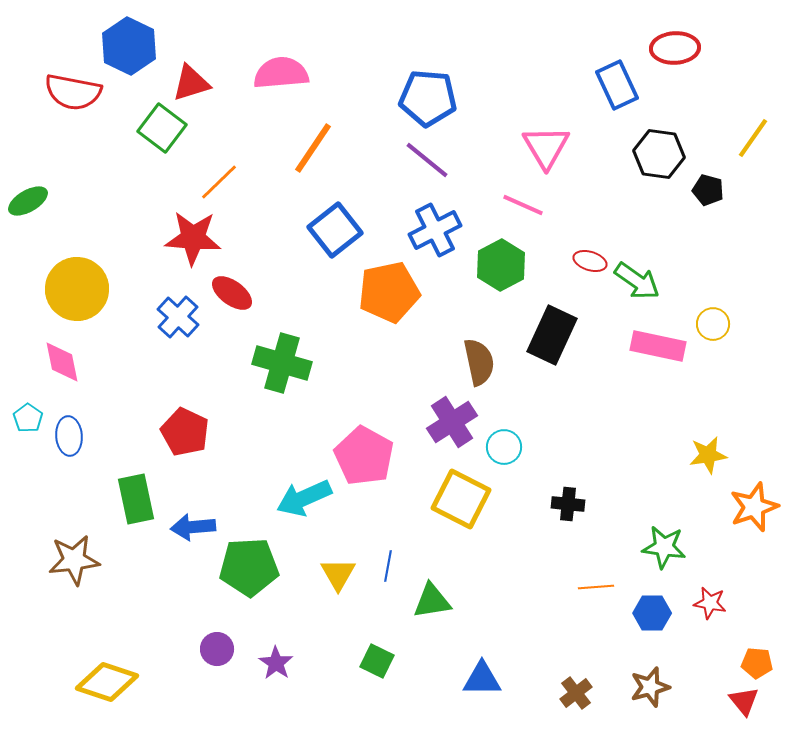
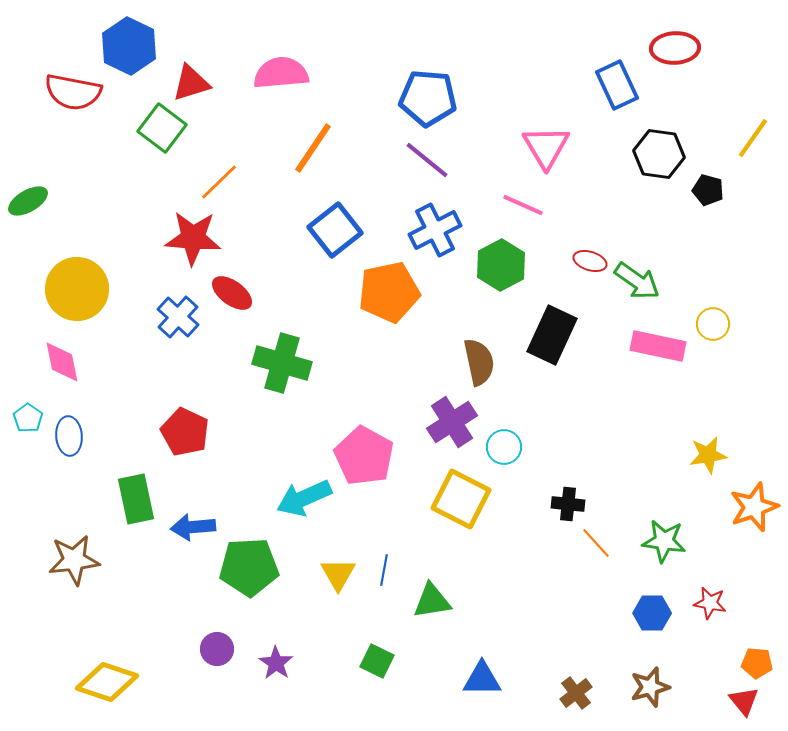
green star at (664, 547): moved 6 px up
blue line at (388, 566): moved 4 px left, 4 px down
orange line at (596, 587): moved 44 px up; rotated 52 degrees clockwise
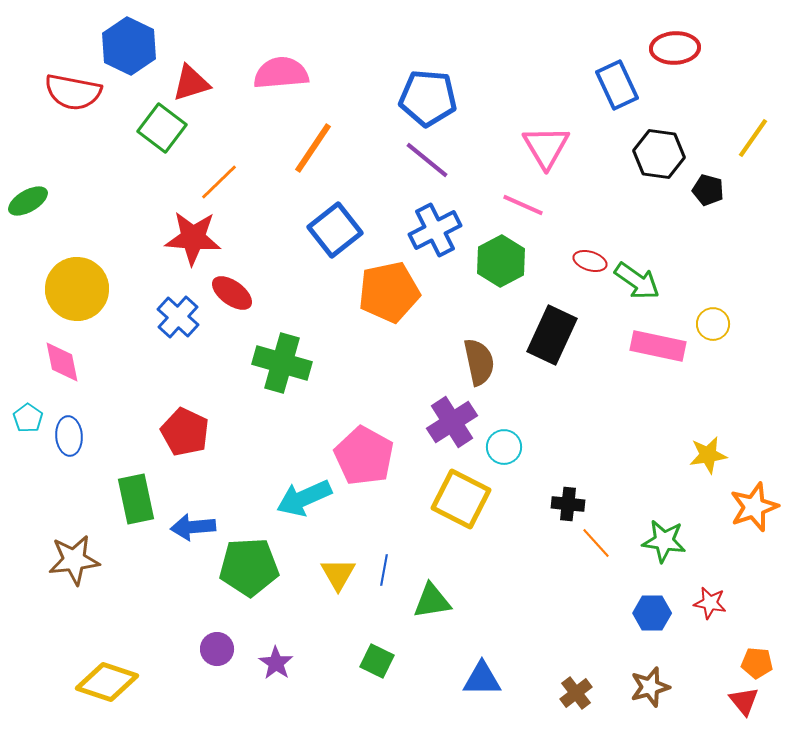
green hexagon at (501, 265): moved 4 px up
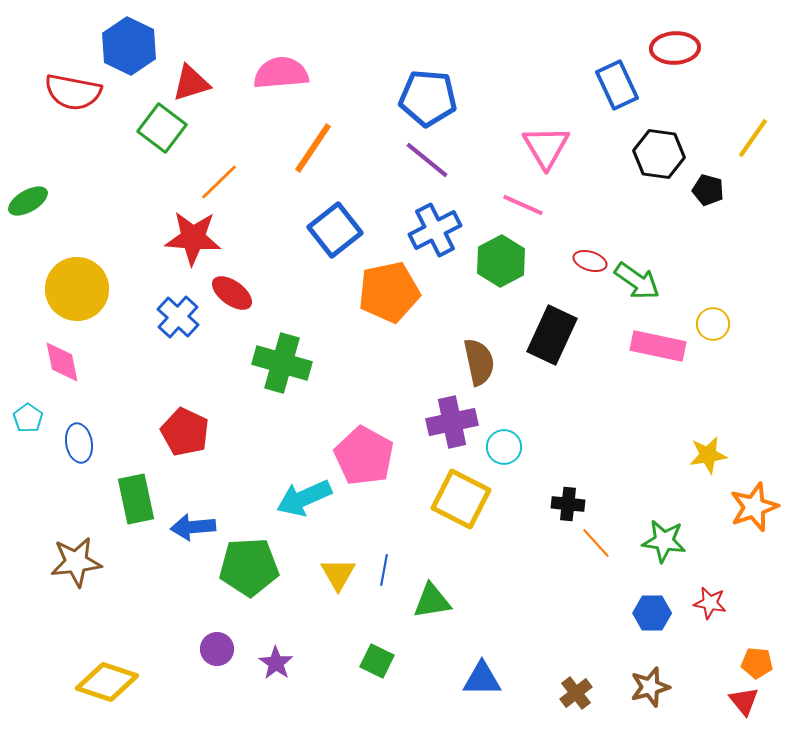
purple cross at (452, 422): rotated 21 degrees clockwise
blue ellipse at (69, 436): moved 10 px right, 7 px down; rotated 6 degrees counterclockwise
brown star at (74, 560): moved 2 px right, 2 px down
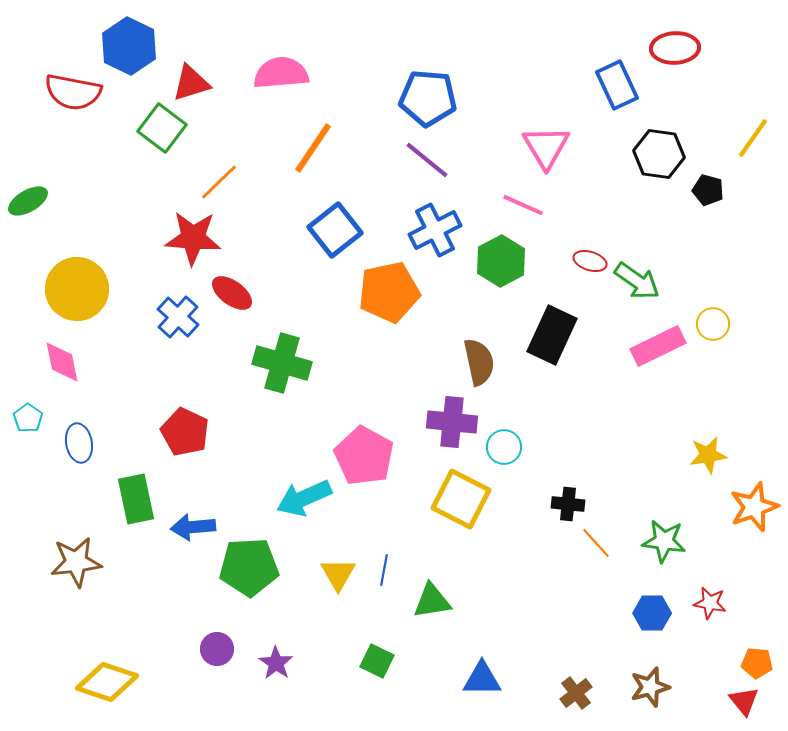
pink rectangle at (658, 346): rotated 38 degrees counterclockwise
purple cross at (452, 422): rotated 18 degrees clockwise
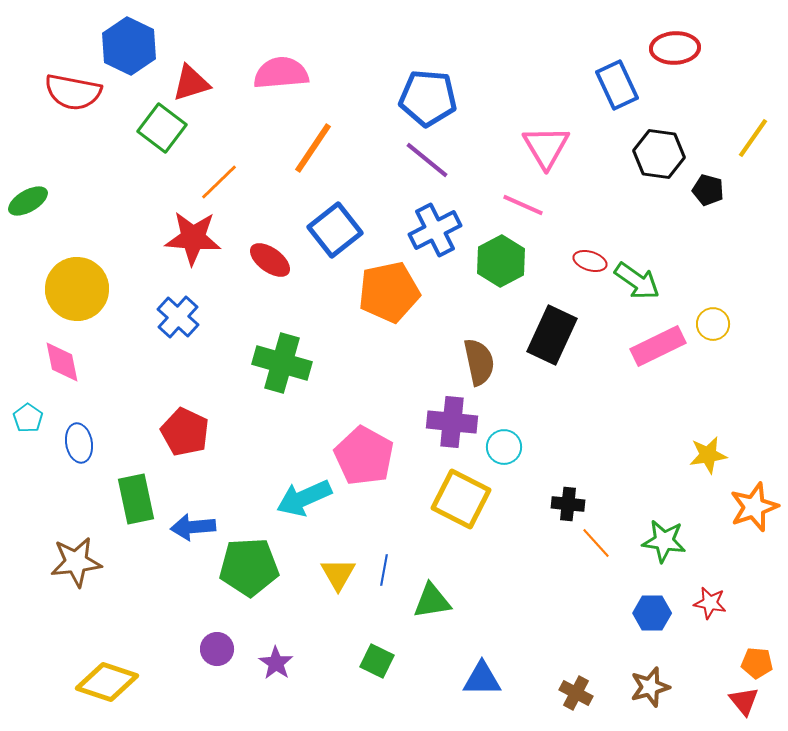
red ellipse at (232, 293): moved 38 px right, 33 px up
brown cross at (576, 693): rotated 24 degrees counterclockwise
